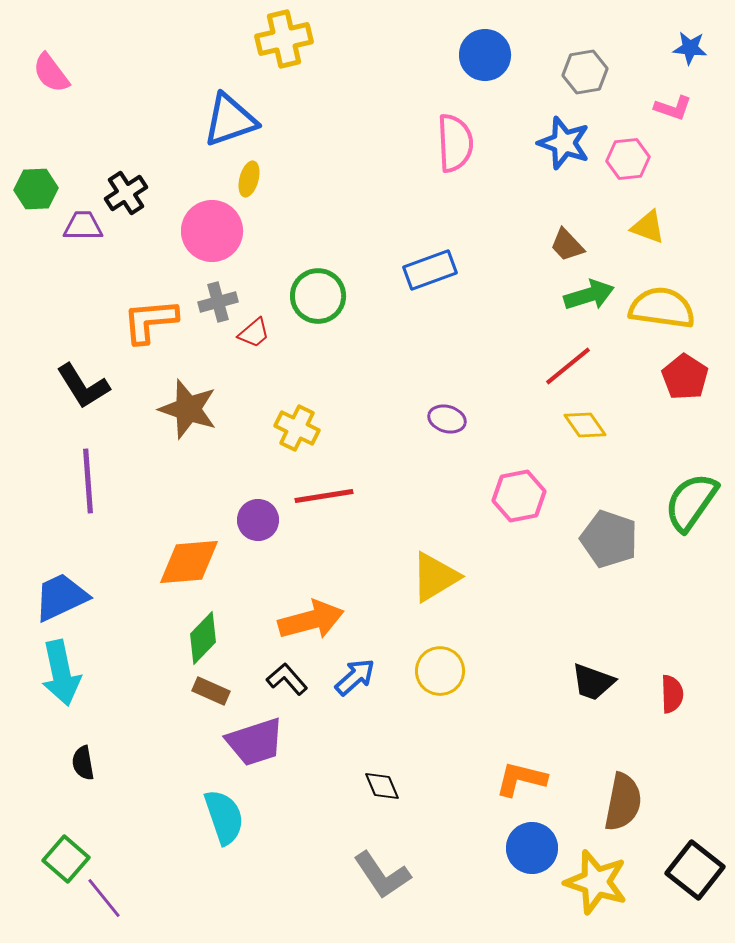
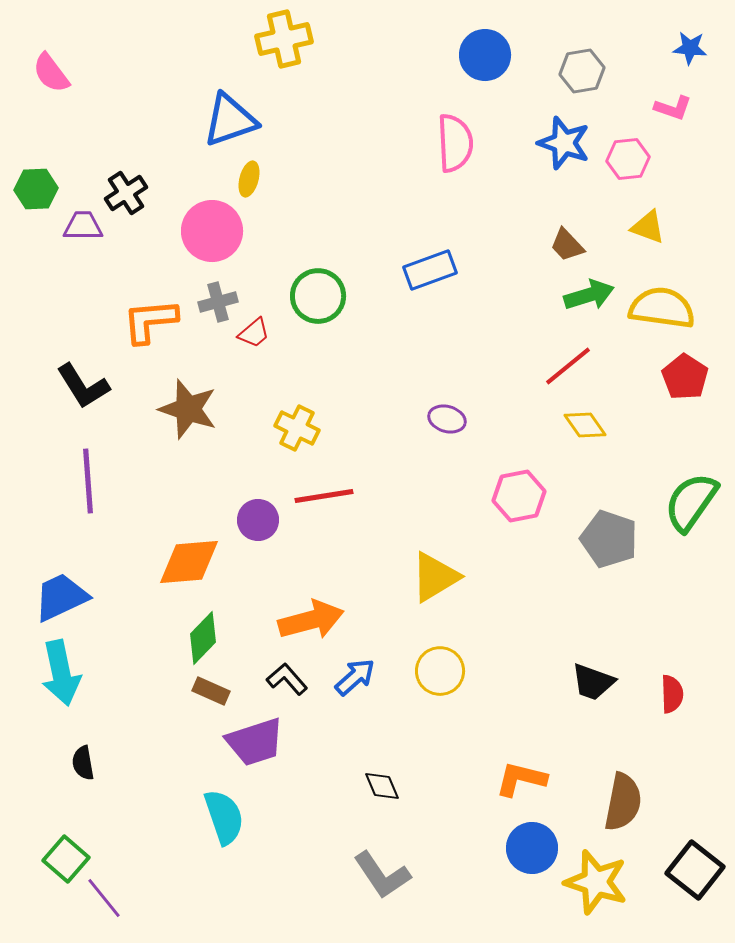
gray hexagon at (585, 72): moved 3 px left, 1 px up
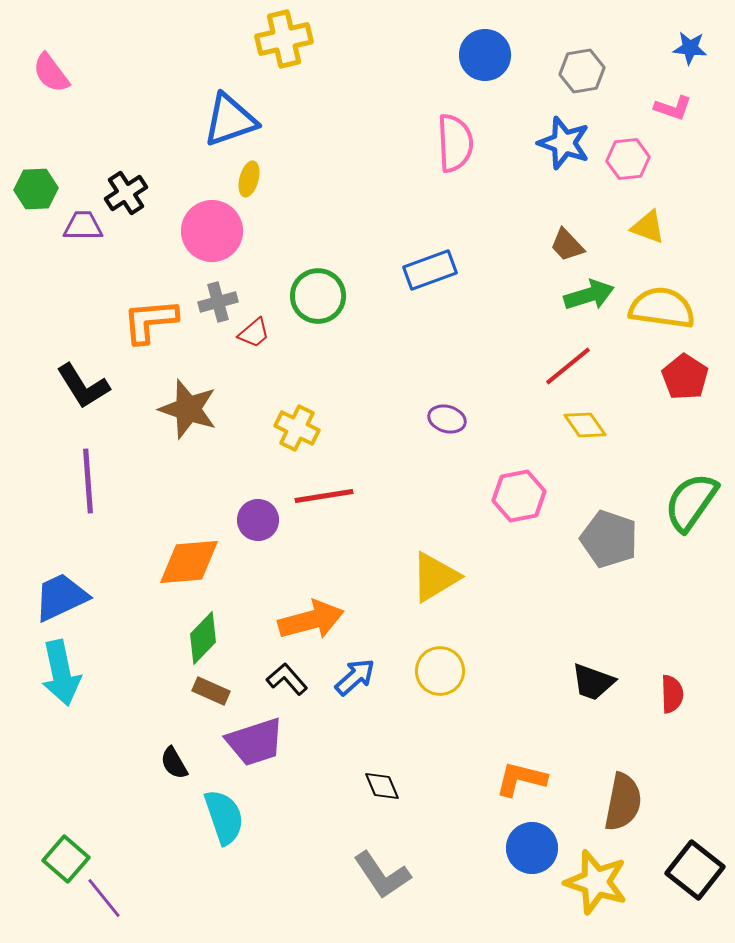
black semicircle at (83, 763): moved 91 px right; rotated 20 degrees counterclockwise
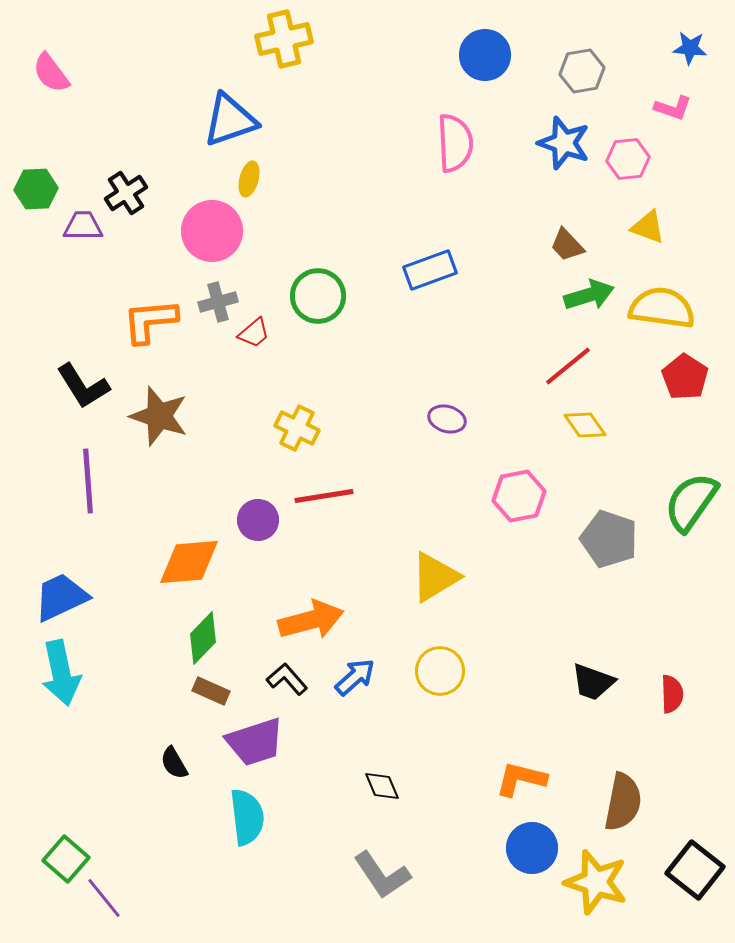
brown star at (188, 409): moved 29 px left, 7 px down
cyan semicircle at (224, 817): moved 23 px right; rotated 12 degrees clockwise
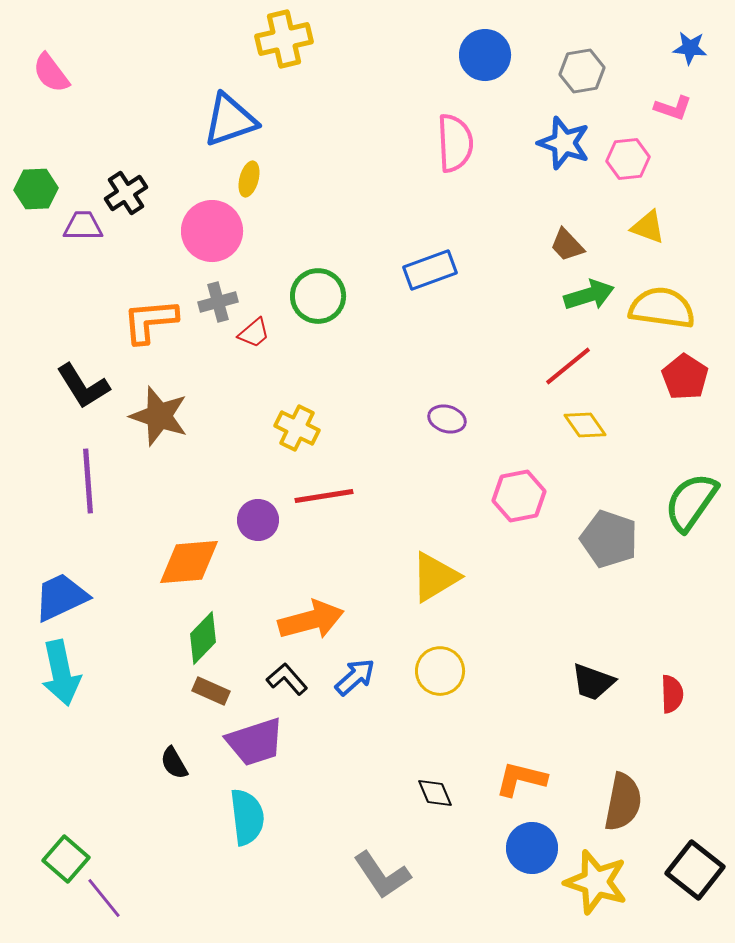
black diamond at (382, 786): moved 53 px right, 7 px down
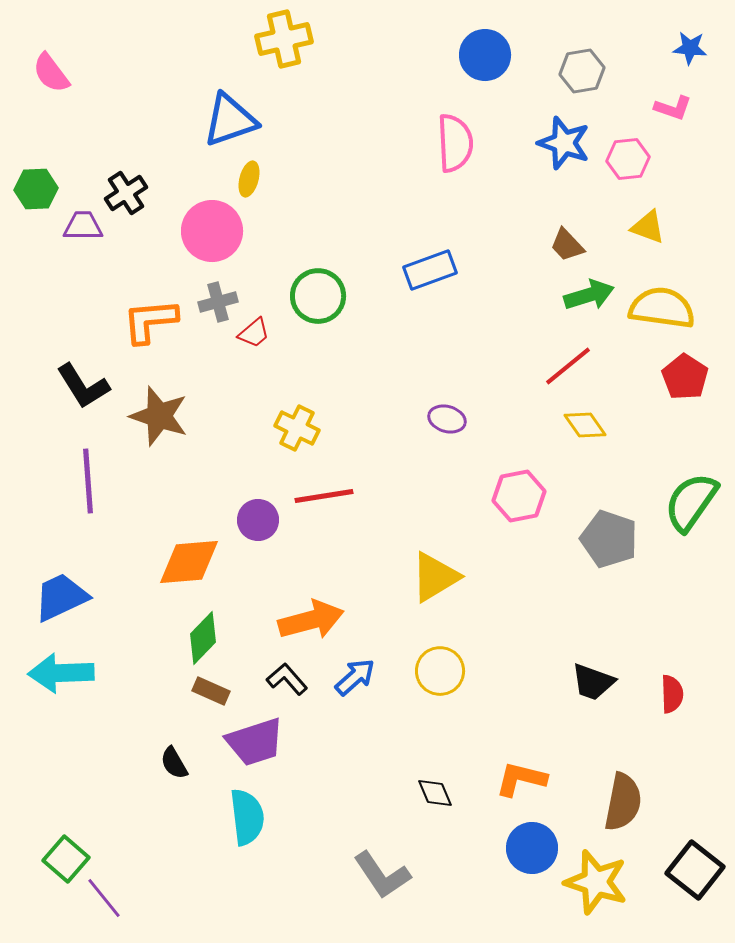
cyan arrow at (61, 673): rotated 100 degrees clockwise
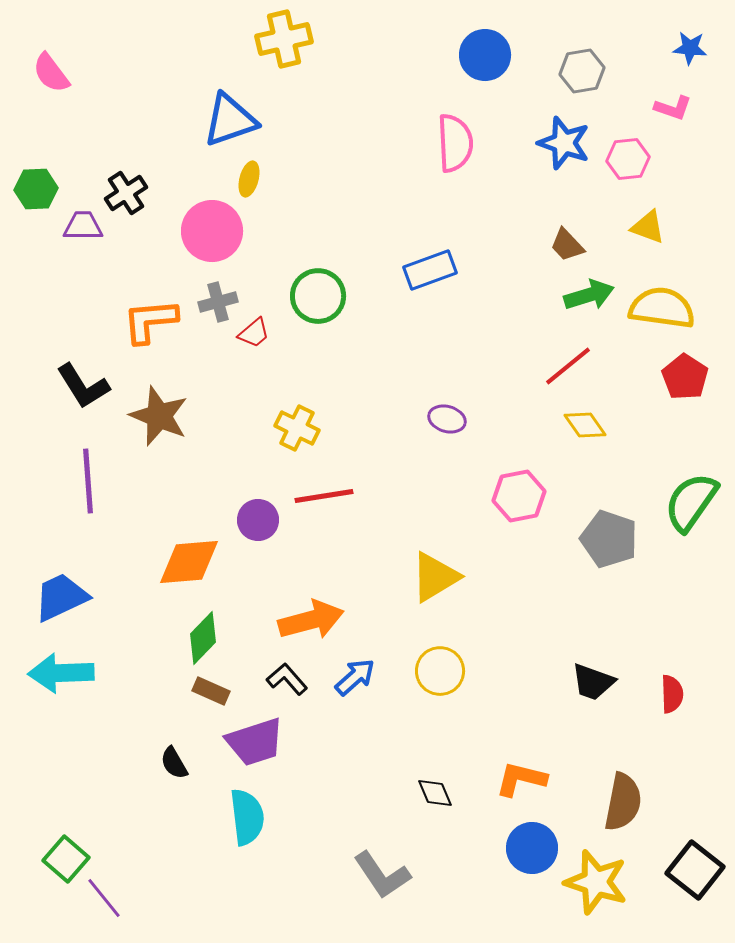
brown star at (159, 416): rotated 4 degrees clockwise
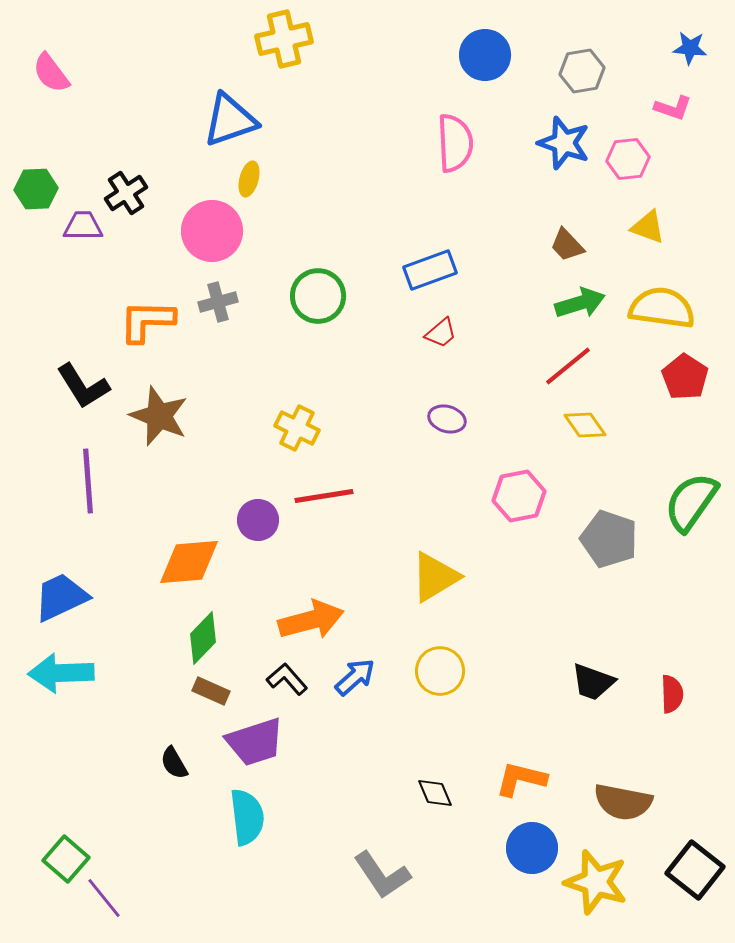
green arrow at (589, 295): moved 9 px left, 8 px down
orange L-shape at (150, 321): moved 3 px left; rotated 6 degrees clockwise
red trapezoid at (254, 333): moved 187 px right
brown semicircle at (623, 802): rotated 90 degrees clockwise
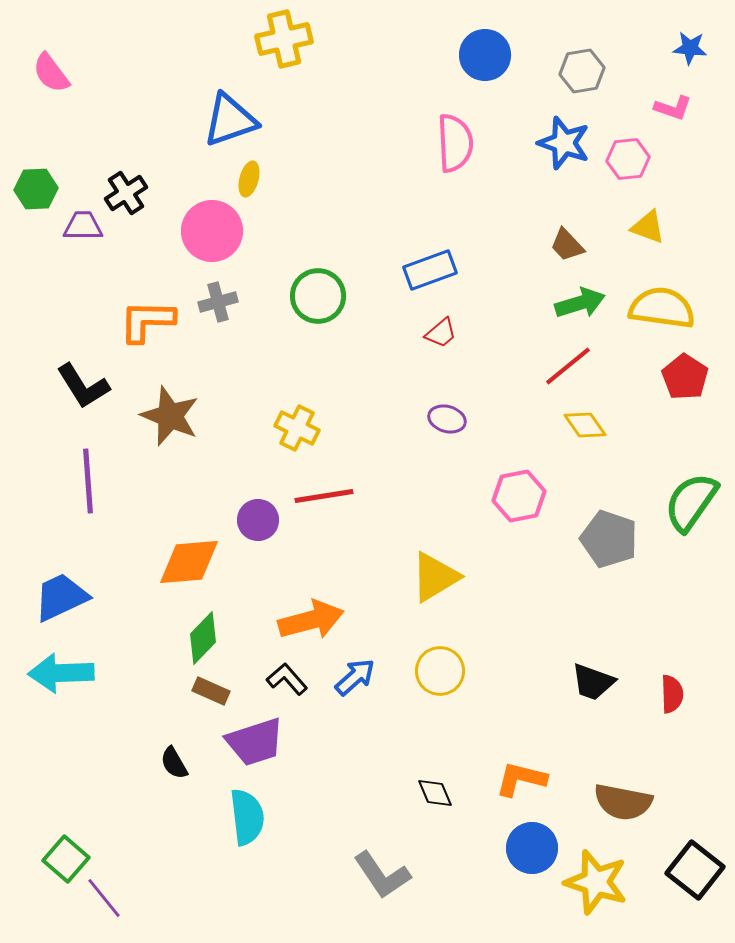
brown star at (159, 416): moved 11 px right
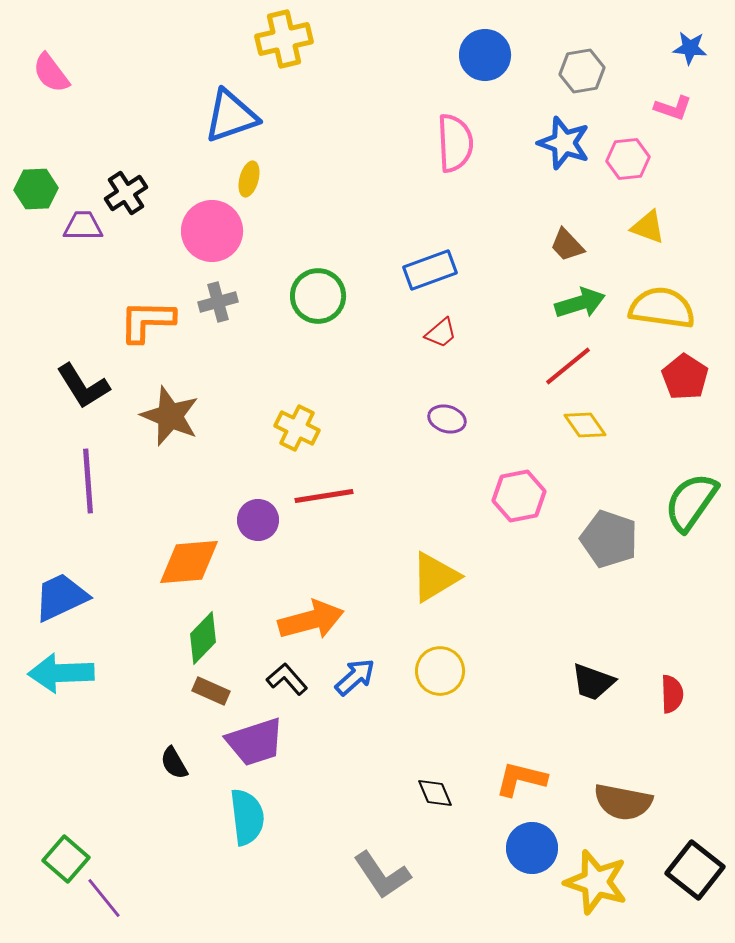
blue triangle at (230, 120): moved 1 px right, 4 px up
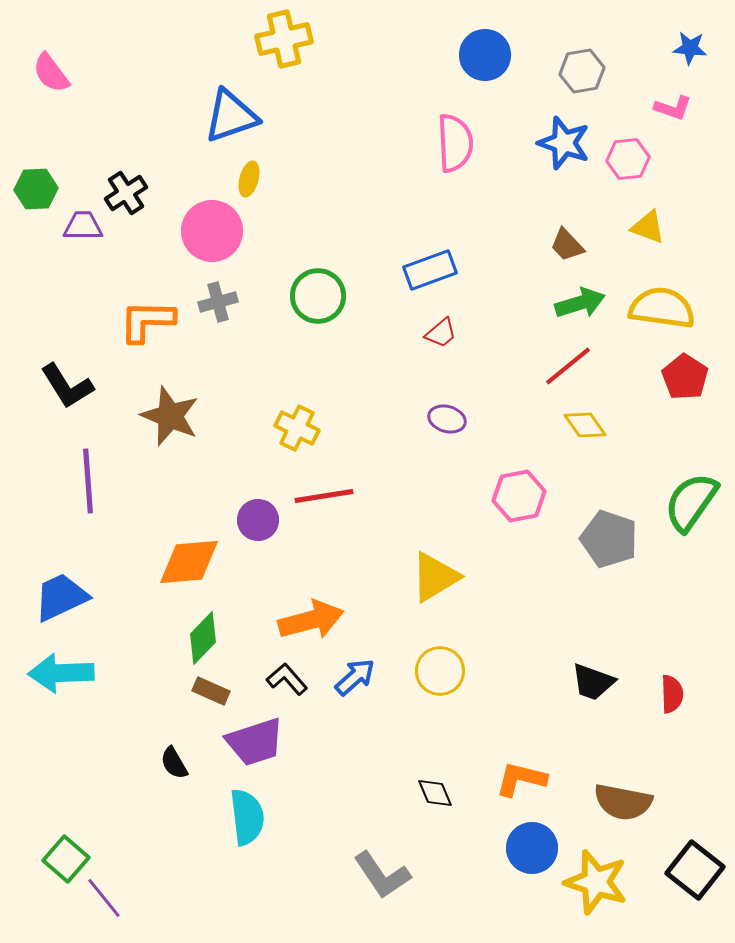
black L-shape at (83, 386): moved 16 px left
